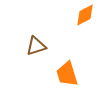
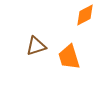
orange trapezoid: moved 2 px right, 17 px up
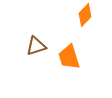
orange diamond: rotated 20 degrees counterclockwise
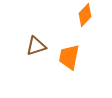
orange trapezoid: rotated 28 degrees clockwise
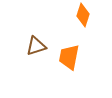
orange diamond: moved 2 px left; rotated 25 degrees counterclockwise
